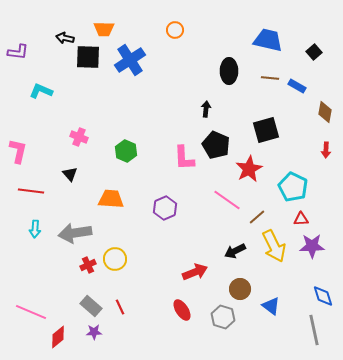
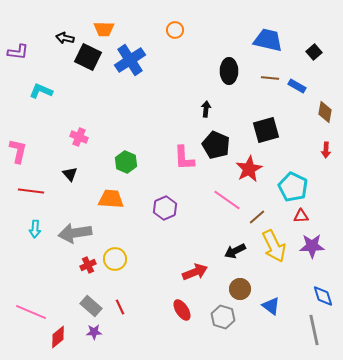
black square at (88, 57): rotated 24 degrees clockwise
green hexagon at (126, 151): moved 11 px down
red triangle at (301, 219): moved 3 px up
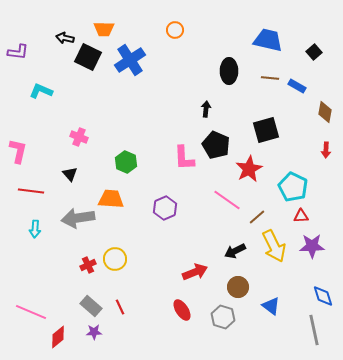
gray arrow at (75, 233): moved 3 px right, 15 px up
brown circle at (240, 289): moved 2 px left, 2 px up
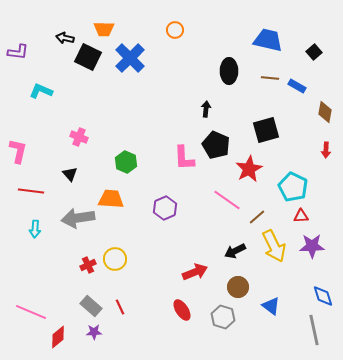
blue cross at (130, 60): moved 2 px up; rotated 12 degrees counterclockwise
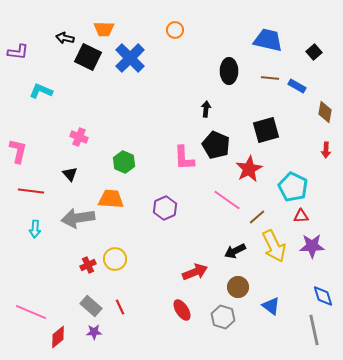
green hexagon at (126, 162): moved 2 px left
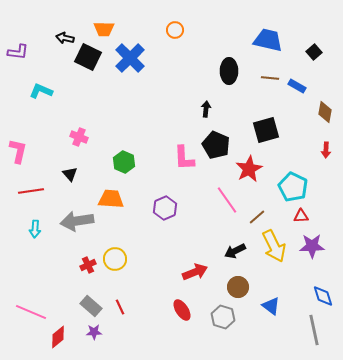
red line at (31, 191): rotated 15 degrees counterclockwise
pink line at (227, 200): rotated 20 degrees clockwise
gray arrow at (78, 218): moved 1 px left, 3 px down
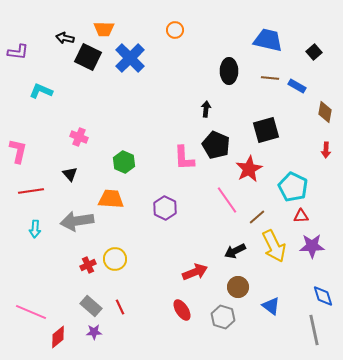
purple hexagon at (165, 208): rotated 10 degrees counterclockwise
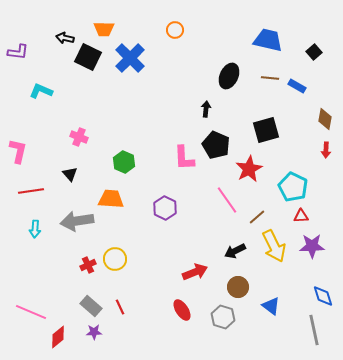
black ellipse at (229, 71): moved 5 px down; rotated 25 degrees clockwise
brown diamond at (325, 112): moved 7 px down
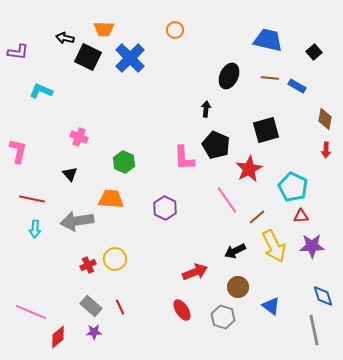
red line at (31, 191): moved 1 px right, 8 px down; rotated 20 degrees clockwise
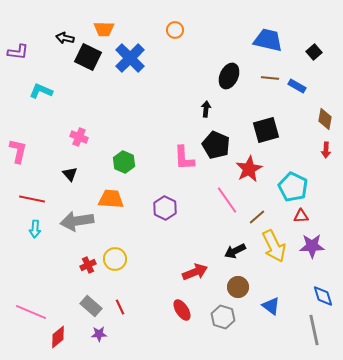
purple star at (94, 332): moved 5 px right, 2 px down
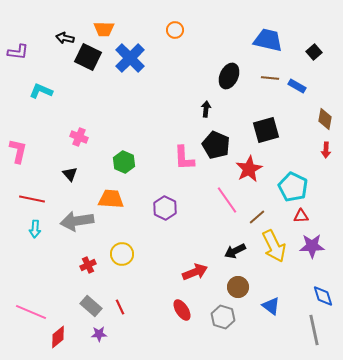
yellow circle at (115, 259): moved 7 px right, 5 px up
